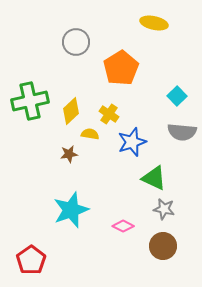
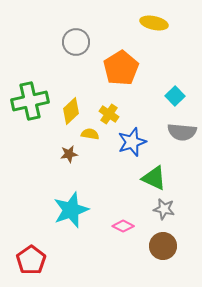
cyan square: moved 2 px left
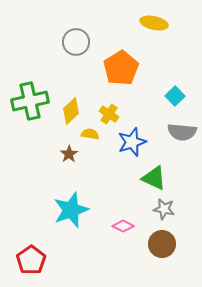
brown star: rotated 24 degrees counterclockwise
brown circle: moved 1 px left, 2 px up
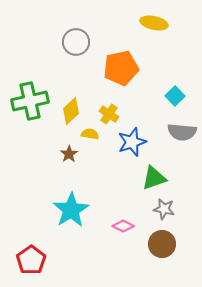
orange pentagon: rotated 20 degrees clockwise
green triangle: rotated 44 degrees counterclockwise
cyan star: rotated 12 degrees counterclockwise
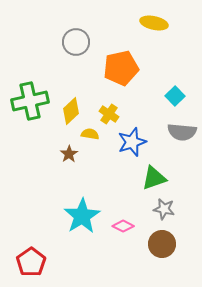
cyan star: moved 11 px right, 6 px down
red pentagon: moved 2 px down
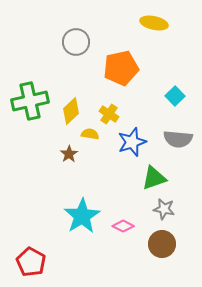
gray semicircle: moved 4 px left, 7 px down
red pentagon: rotated 8 degrees counterclockwise
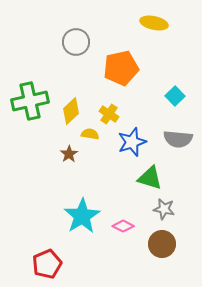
green triangle: moved 4 px left; rotated 36 degrees clockwise
red pentagon: moved 16 px right, 2 px down; rotated 20 degrees clockwise
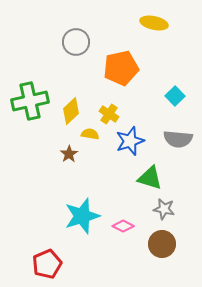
blue star: moved 2 px left, 1 px up
cyan star: rotated 15 degrees clockwise
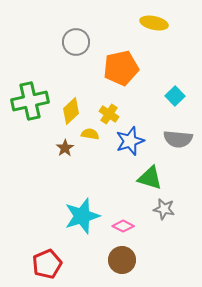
brown star: moved 4 px left, 6 px up
brown circle: moved 40 px left, 16 px down
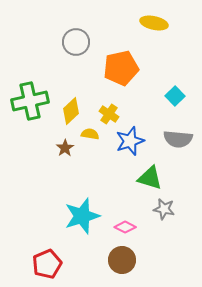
pink diamond: moved 2 px right, 1 px down
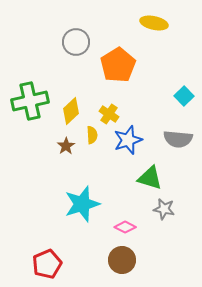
orange pentagon: moved 3 px left, 3 px up; rotated 20 degrees counterclockwise
cyan square: moved 9 px right
yellow semicircle: moved 2 px right, 1 px down; rotated 78 degrees clockwise
blue star: moved 2 px left, 1 px up
brown star: moved 1 px right, 2 px up
cyan star: moved 12 px up
